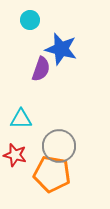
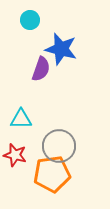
orange pentagon: rotated 18 degrees counterclockwise
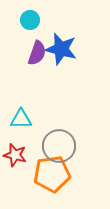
purple semicircle: moved 4 px left, 16 px up
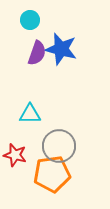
cyan triangle: moved 9 px right, 5 px up
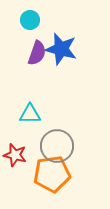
gray circle: moved 2 px left
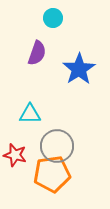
cyan circle: moved 23 px right, 2 px up
blue star: moved 18 px right, 20 px down; rotated 24 degrees clockwise
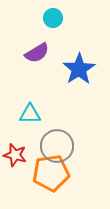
purple semicircle: rotated 40 degrees clockwise
orange pentagon: moved 1 px left, 1 px up
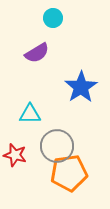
blue star: moved 2 px right, 18 px down
orange pentagon: moved 18 px right
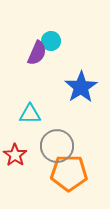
cyan circle: moved 2 px left, 23 px down
purple semicircle: rotated 35 degrees counterclockwise
red star: rotated 20 degrees clockwise
orange pentagon: rotated 9 degrees clockwise
